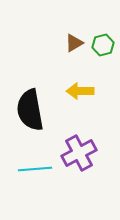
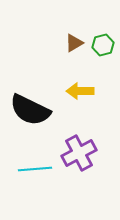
black semicircle: rotated 54 degrees counterclockwise
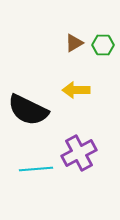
green hexagon: rotated 15 degrees clockwise
yellow arrow: moved 4 px left, 1 px up
black semicircle: moved 2 px left
cyan line: moved 1 px right
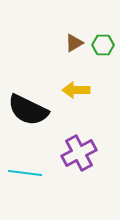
cyan line: moved 11 px left, 4 px down; rotated 12 degrees clockwise
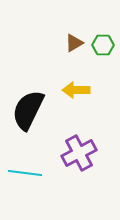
black semicircle: rotated 90 degrees clockwise
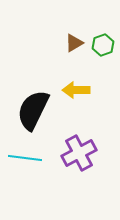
green hexagon: rotated 20 degrees counterclockwise
black semicircle: moved 5 px right
cyan line: moved 15 px up
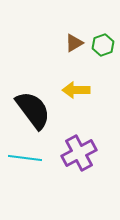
black semicircle: rotated 117 degrees clockwise
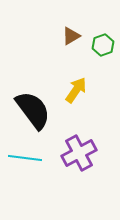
brown triangle: moved 3 px left, 7 px up
yellow arrow: rotated 124 degrees clockwise
